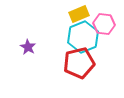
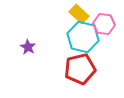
yellow rectangle: rotated 66 degrees clockwise
cyan hexagon: rotated 24 degrees counterclockwise
red pentagon: moved 1 px right, 6 px down
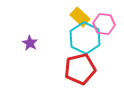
yellow rectangle: moved 1 px right, 3 px down
cyan hexagon: moved 2 px right, 1 px down; rotated 12 degrees clockwise
purple star: moved 2 px right, 4 px up
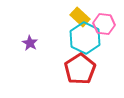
red pentagon: rotated 20 degrees counterclockwise
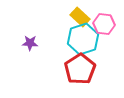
cyan hexagon: moved 2 px left, 1 px down; rotated 16 degrees clockwise
purple star: rotated 28 degrees counterclockwise
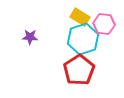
yellow rectangle: rotated 12 degrees counterclockwise
purple star: moved 6 px up
red pentagon: moved 1 px left, 1 px down
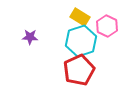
pink hexagon: moved 3 px right, 2 px down; rotated 20 degrees clockwise
cyan hexagon: moved 2 px left, 2 px down
red pentagon: rotated 8 degrees clockwise
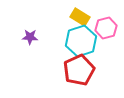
pink hexagon: moved 1 px left, 2 px down; rotated 20 degrees clockwise
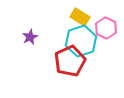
pink hexagon: rotated 20 degrees counterclockwise
purple star: rotated 28 degrees counterclockwise
red pentagon: moved 9 px left, 9 px up
